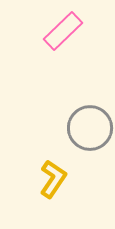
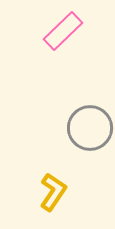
yellow L-shape: moved 13 px down
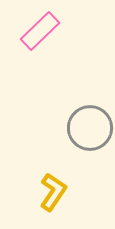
pink rectangle: moved 23 px left
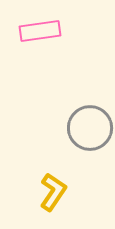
pink rectangle: rotated 36 degrees clockwise
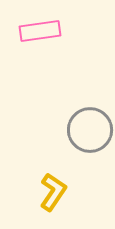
gray circle: moved 2 px down
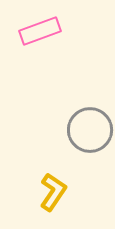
pink rectangle: rotated 12 degrees counterclockwise
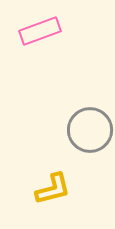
yellow L-shape: moved 3 px up; rotated 42 degrees clockwise
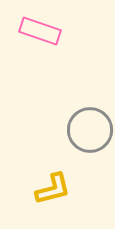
pink rectangle: rotated 39 degrees clockwise
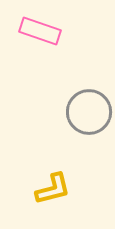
gray circle: moved 1 px left, 18 px up
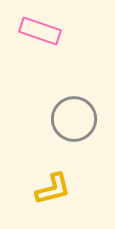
gray circle: moved 15 px left, 7 px down
